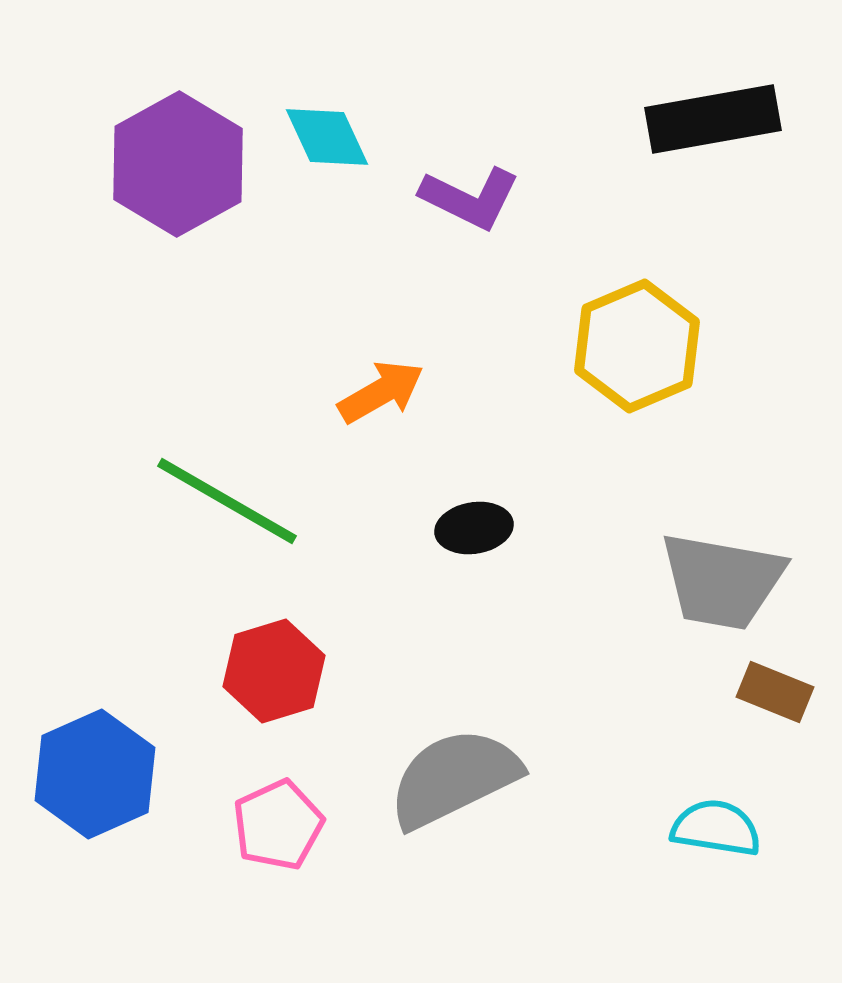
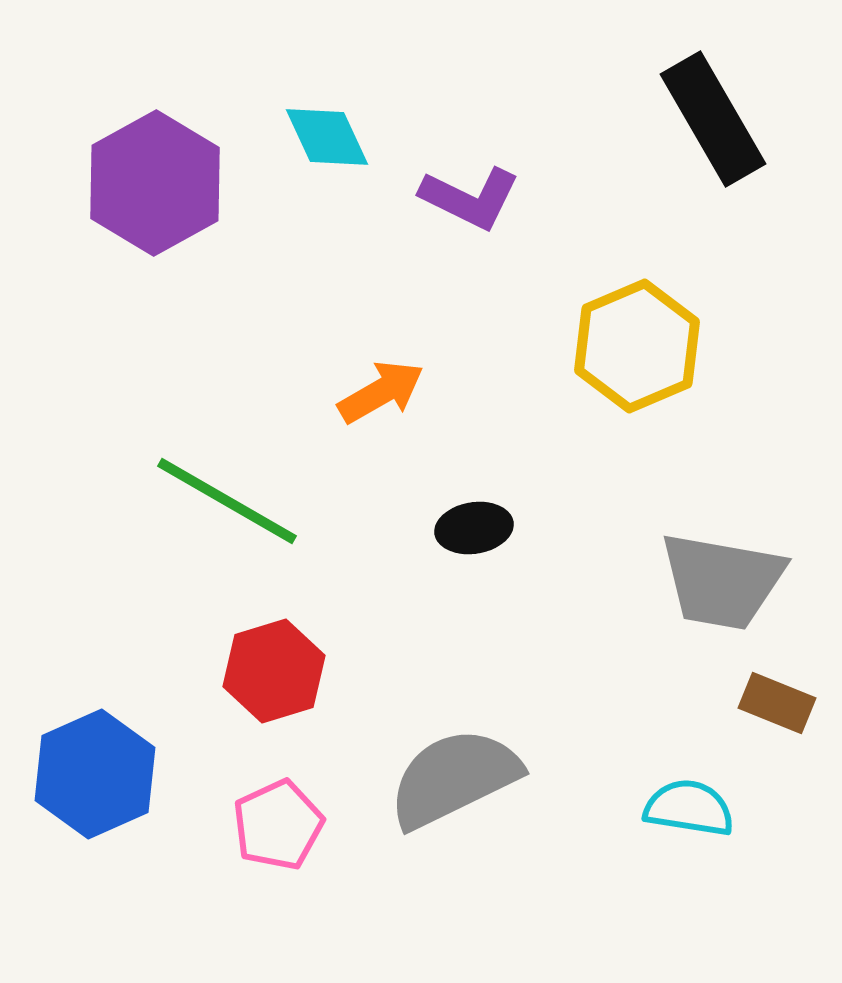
black rectangle: rotated 70 degrees clockwise
purple hexagon: moved 23 px left, 19 px down
brown rectangle: moved 2 px right, 11 px down
cyan semicircle: moved 27 px left, 20 px up
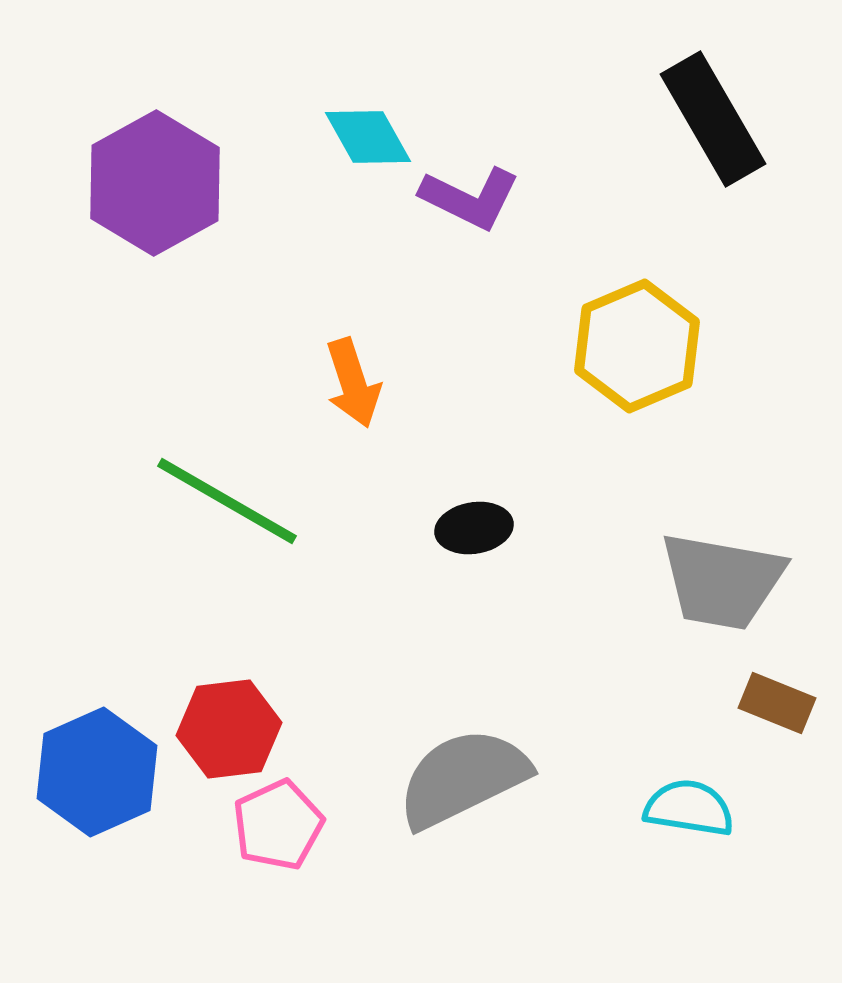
cyan diamond: moved 41 px right; rotated 4 degrees counterclockwise
orange arrow: moved 28 px left, 9 px up; rotated 102 degrees clockwise
red hexagon: moved 45 px left, 58 px down; rotated 10 degrees clockwise
blue hexagon: moved 2 px right, 2 px up
gray semicircle: moved 9 px right
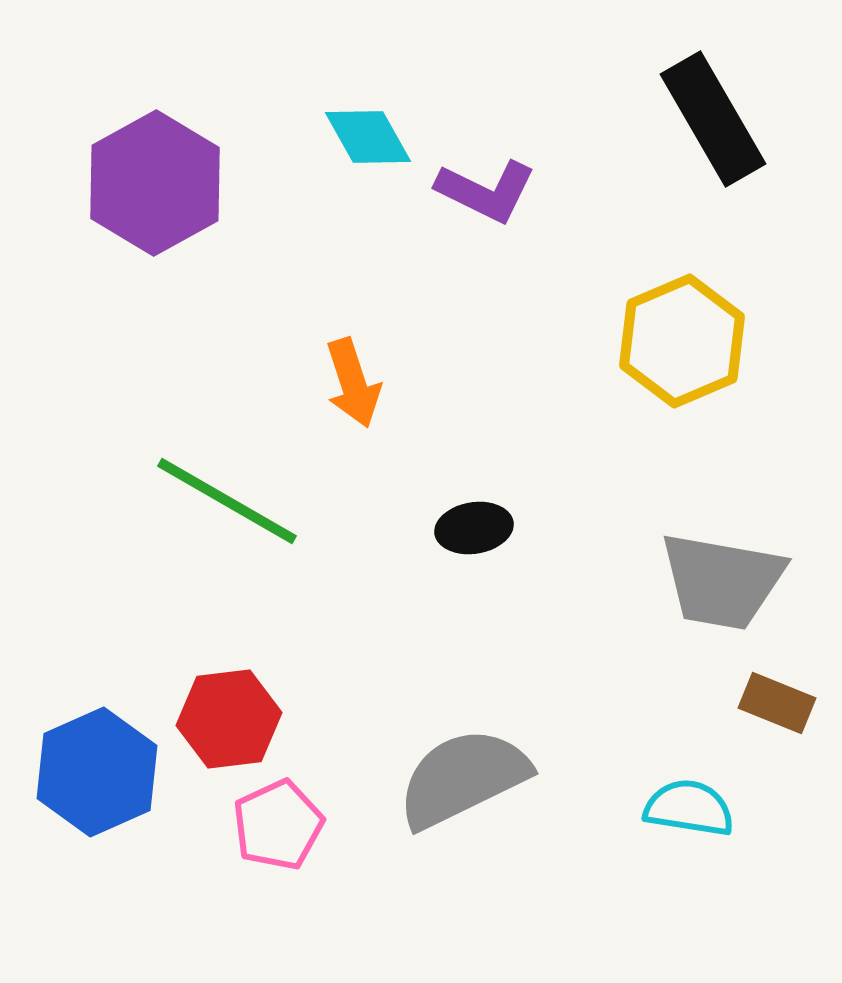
purple L-shape: moved 16 px right, 7 px up
yellow hexagon: moved 45 px right, 5 px up
red hexagon: moved 10 px up
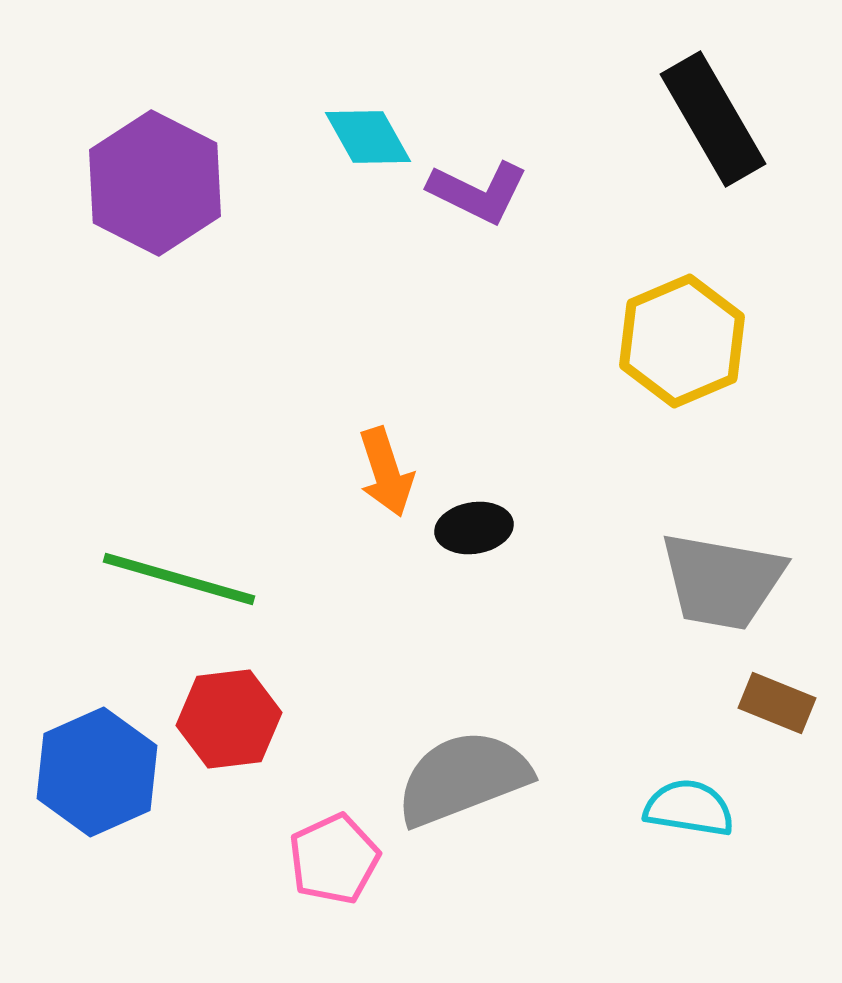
purple hexagon: rotated 4 degrees counterclockwise
purple L-shape: moved 8 px left, 1 px down
orange arrow: moved 33 px right, 89 px down
green line: moved 48 px left, 78 px down; rotated 14 degrees counterclockwise
gray semicircle: rotated 5 degrees clockwise
pink pentagon: moved 56 px right, 34 px down
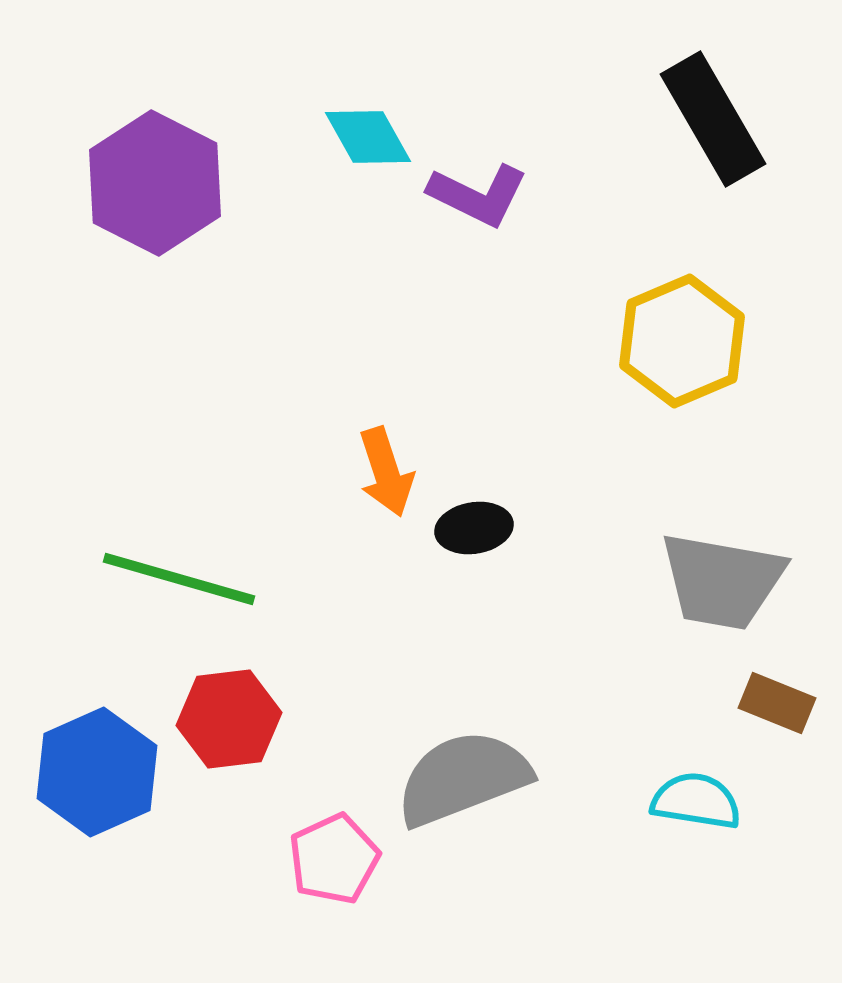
purple L-shape: moved 3 px down
cyan semicircle: moved 7 px right, 7 px up
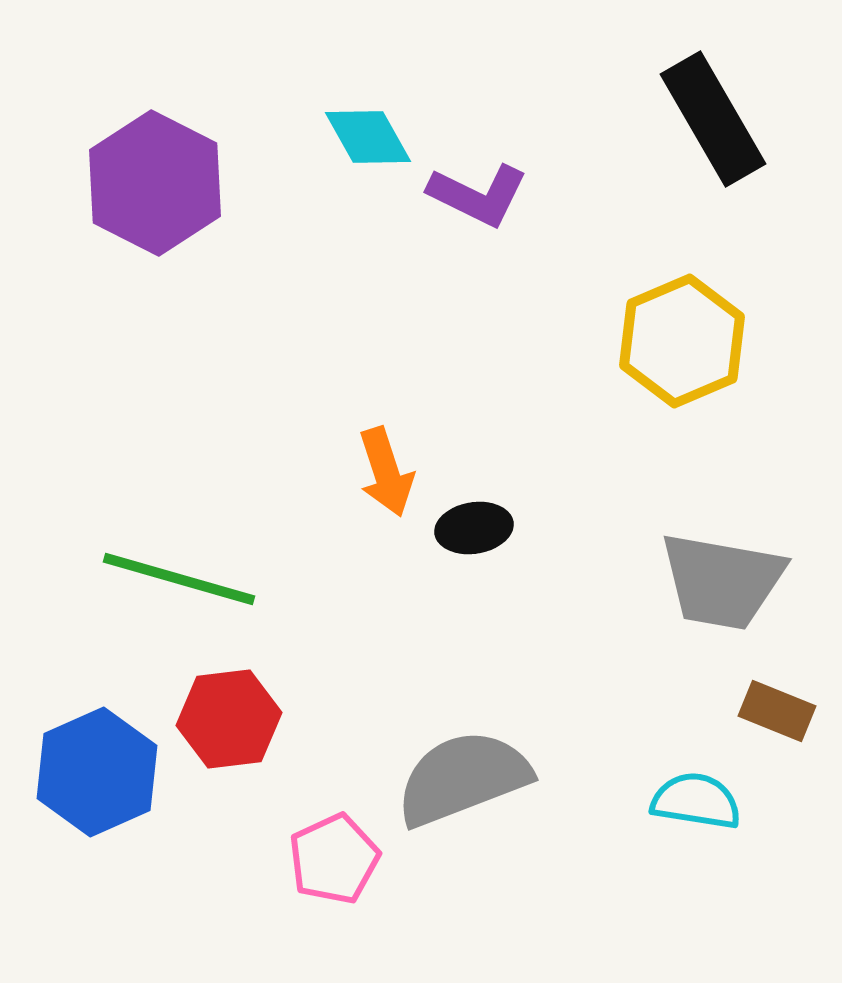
brown rectangle: moved 8 px down
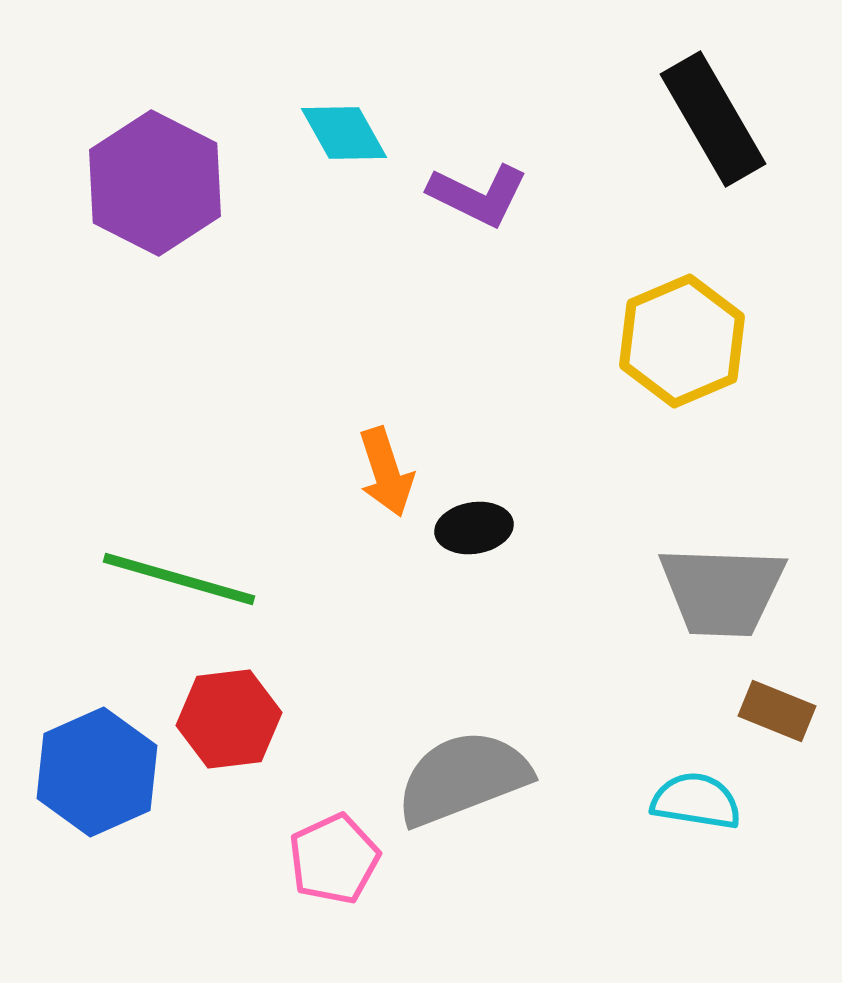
cyan diamond: moved 24 px left, 4 px up
gray trapezoid: moved 10 px down; rotated 8 degrees counterclockwise
